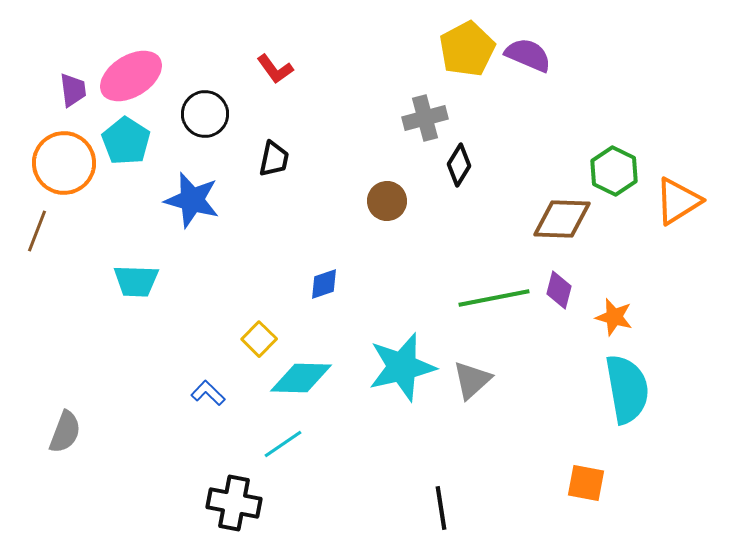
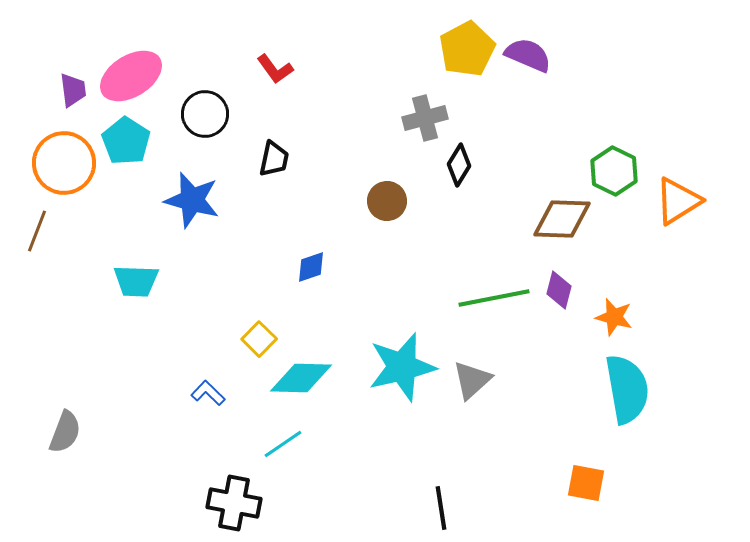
blue diamond: moved 13 px left, 17 px up
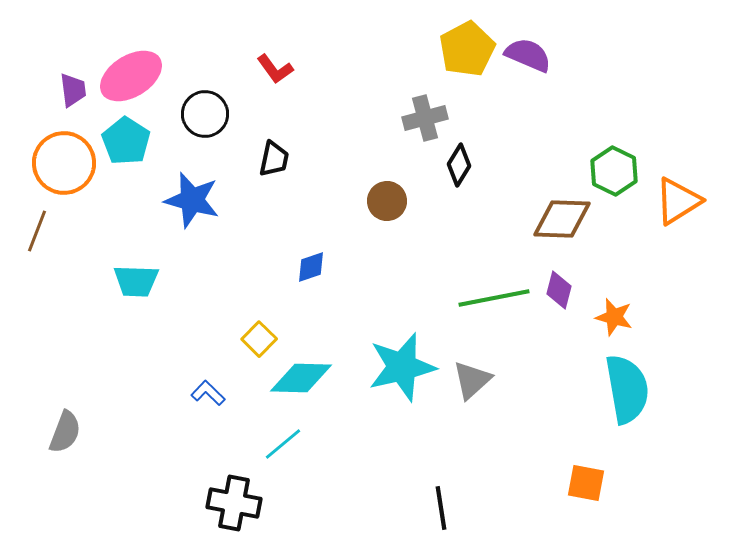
cyan line: rotated 6 degrees counterclockwise
